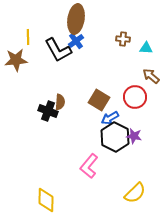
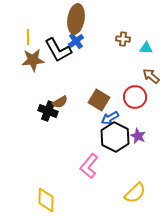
brown star: moved 17 px right
brown semicircle: rotated 56 degrees clockwise
purple star: moved 4 px right; rotated 14 degrees clockwise
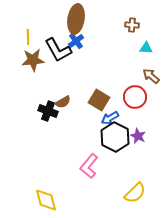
brown cross: moved 9 px right, 14 px up
brown semicircle: moved 3 px right
yellow diamond: rotated 15 degrees counterclockwise
